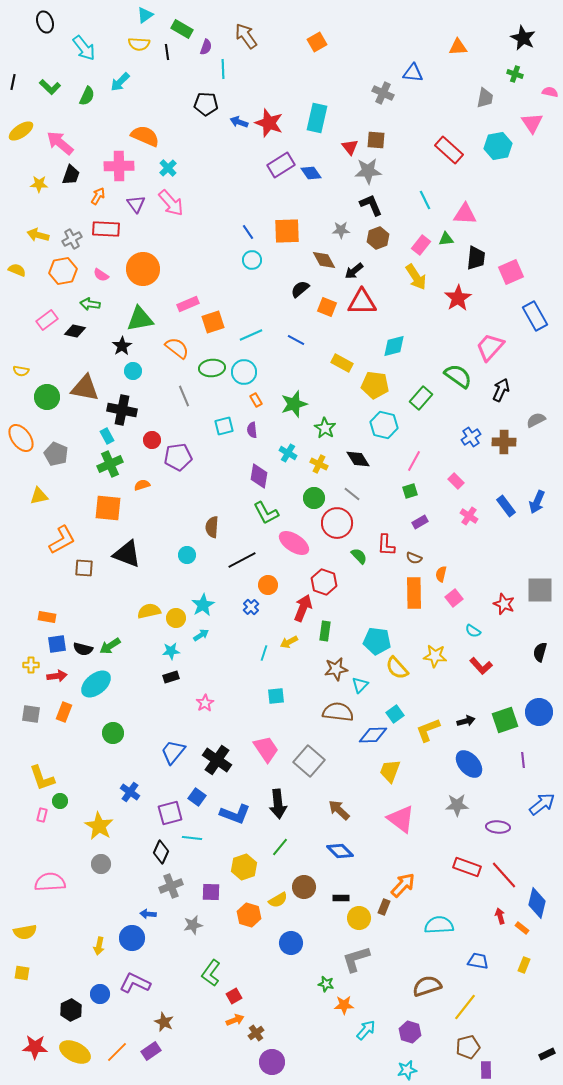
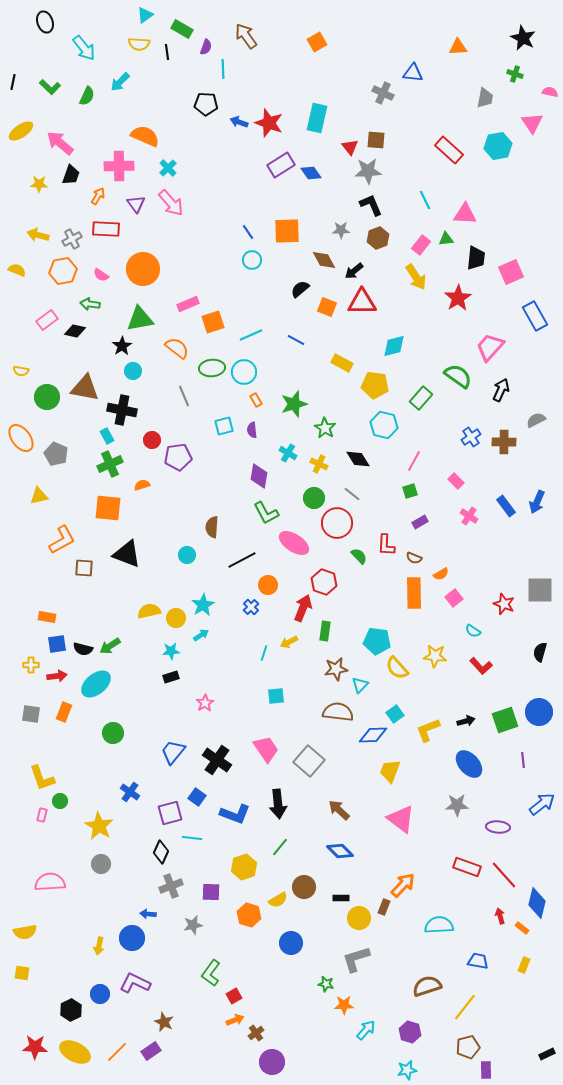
orange semicircle at (441, 574): rotated 133 degrees counterclockwise
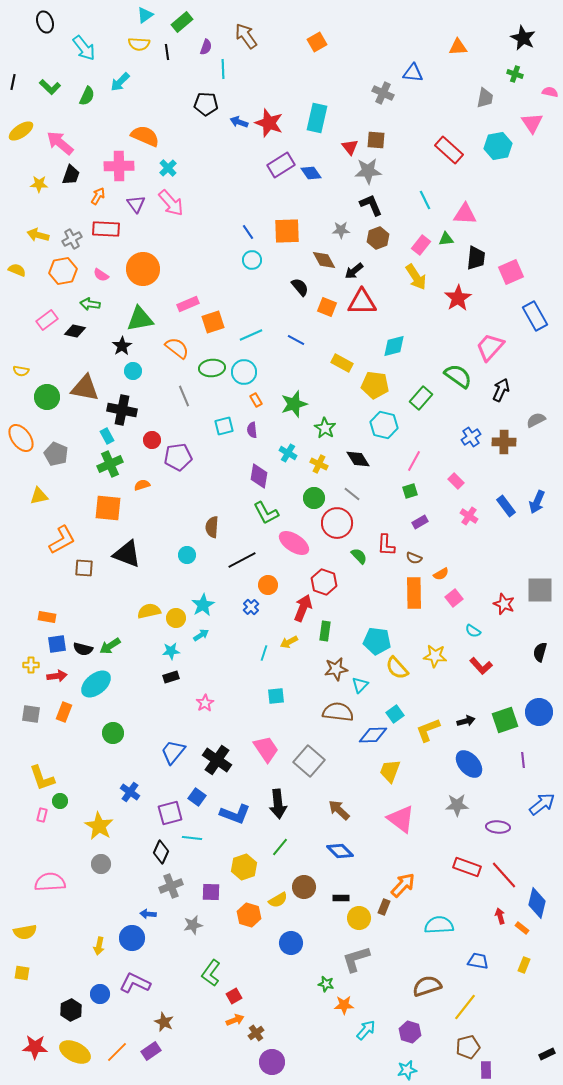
green rectangle at (182, 29): moved 7 px up; rotated 70 degrees counterclockwise
black semicircle at (300, 289): moved 2 px up; rotated 90 degrees clockwise
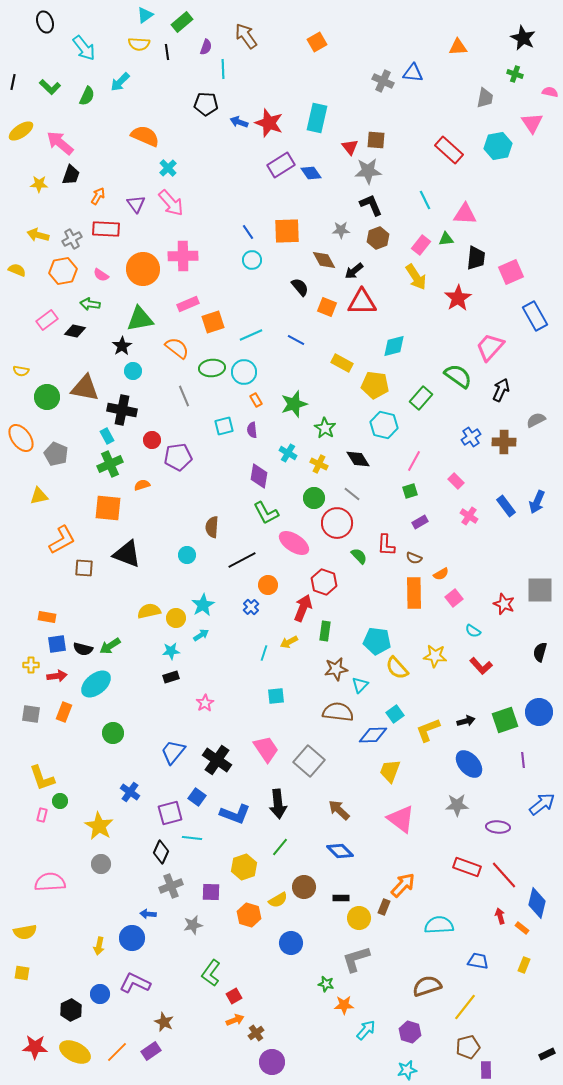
gray cross at (383, 93): moved 12 px up
pink cross at (119, 166): moved 64 px right, 90 px down
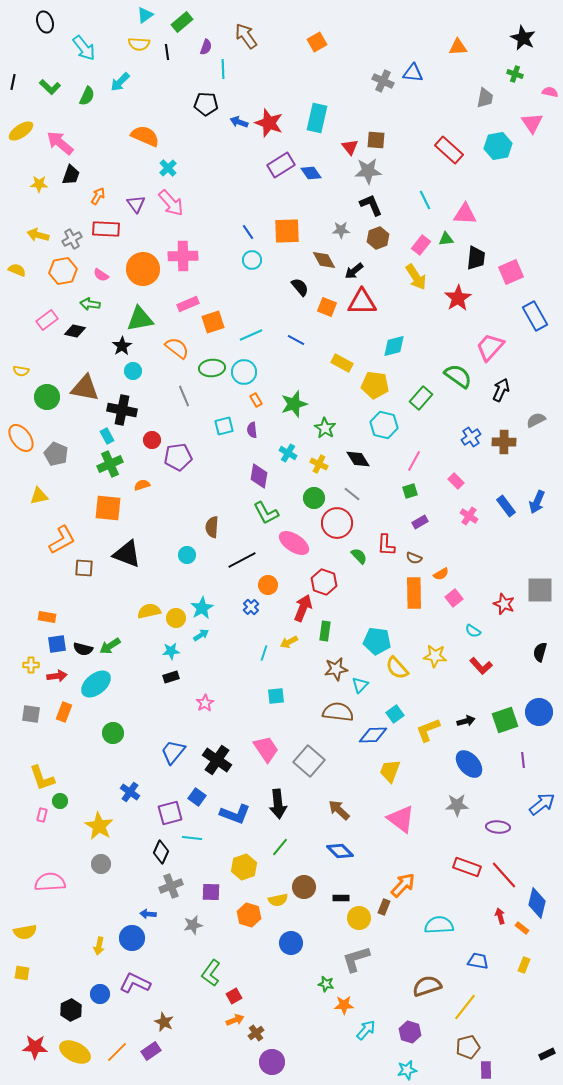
cyan star at (203, 605): moved 1 px left, 3 px down
yellow semicircle at (278, 900): rotated 18 degrees clockwise
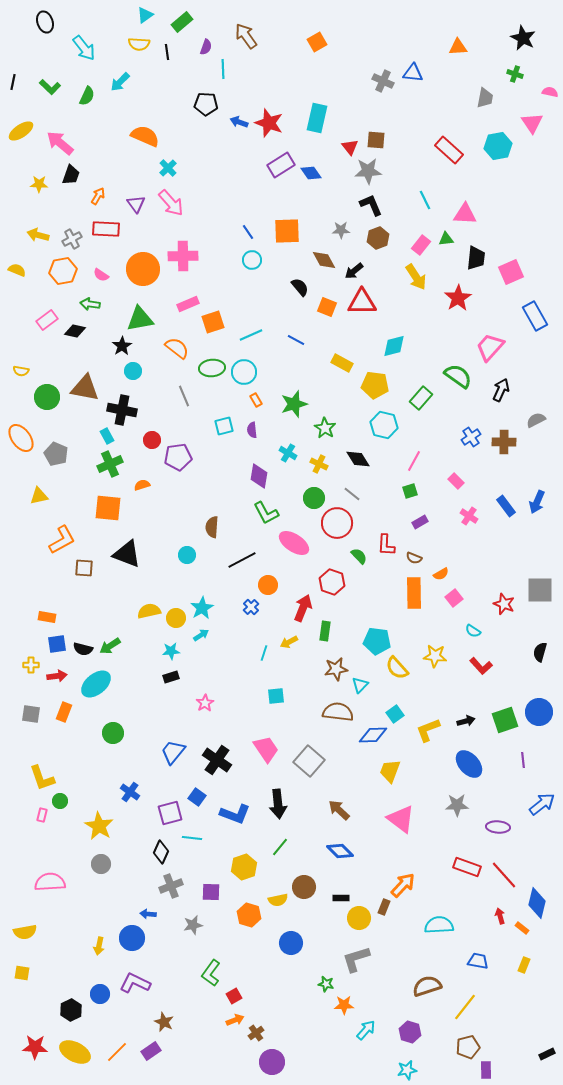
red hexagon at (324, 582): moved 8 px right
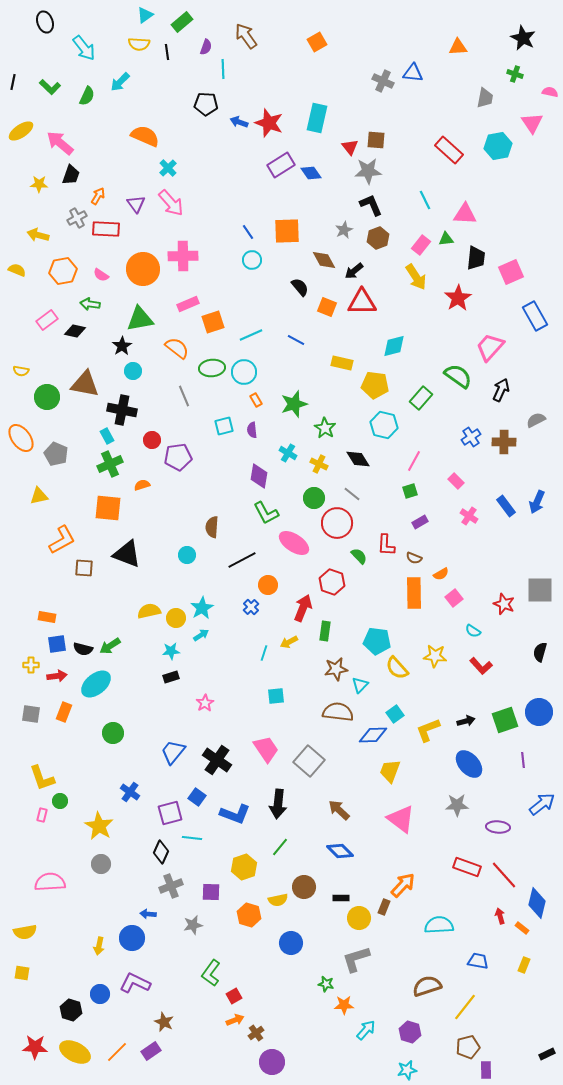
gray star at (341, 230): moved 3 px right; rotated 24 degrees counterclockwise
gray cross at (72, 239): moved 5 px right, 21 px up
yellow rectangle at (342, 363): rotated 15 degrees counterclockwise
brown triangle at (85, 388): moved 4 px up
black arrow at (278, 804): rotated 12 degrees clockwise
black hexagon at (71, 1010): rotated 15 degrees counterclockwise
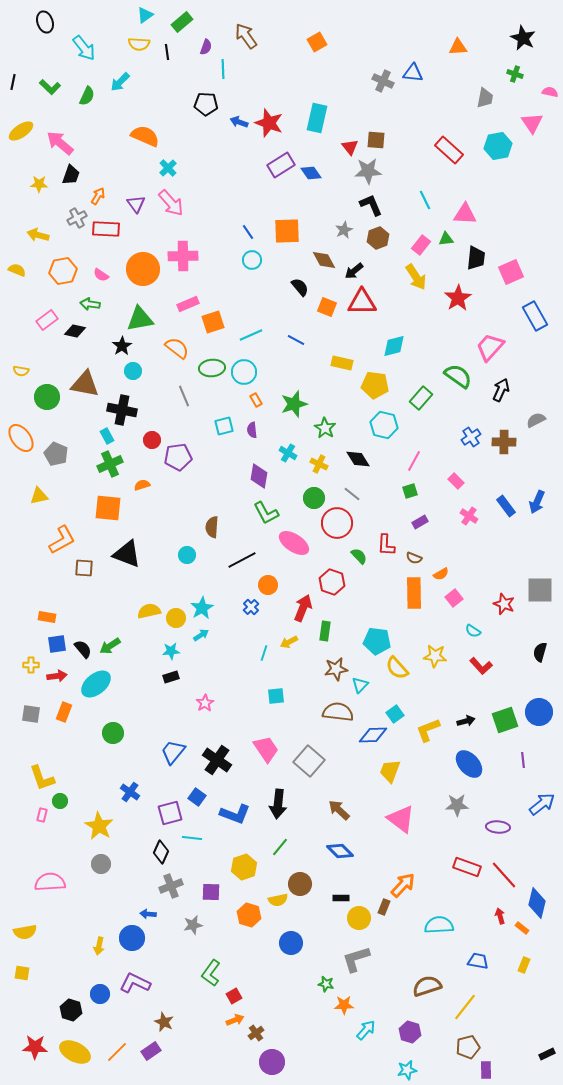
black semicircle at (83, 649): rotated 144 degrees counterclockwise
brown circle at (304, 887): moved 4 px left, 3 px up
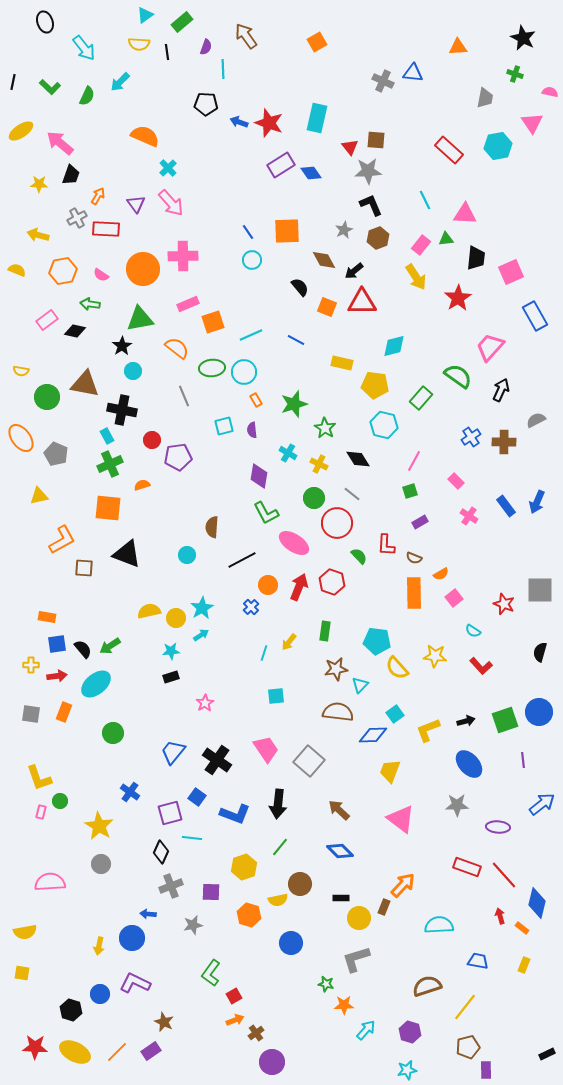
red arrow at (303, 608): moved 4 px left, 21 px up
yellow arrow at (289, 642): rotated 24 degrees counterclockwise
yellow L-shape at (42, 778): moved 3 px left
pink rectangle at (42, 815): moved 1 px left, 3 px up
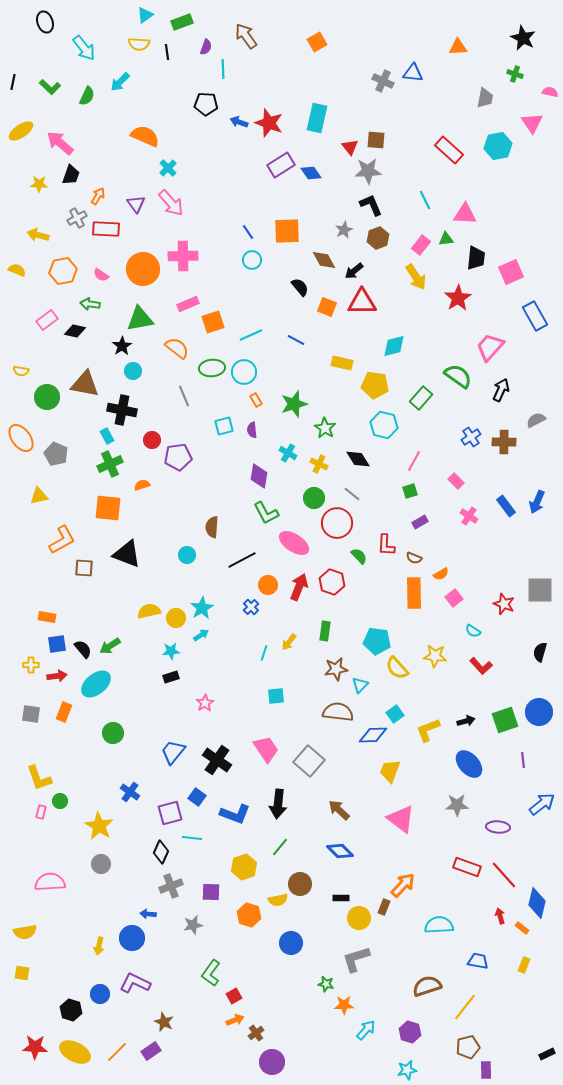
green rectangle at (182, 22): rotated 20 degrees clockwise
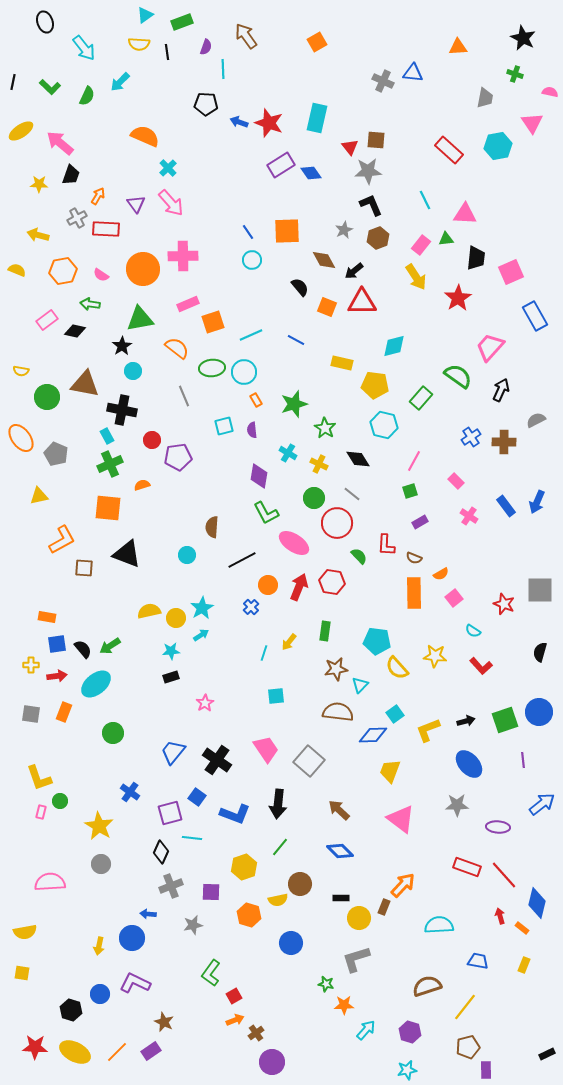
red hexagon at (332, 582): rotated 10 degrees counterclockwise
